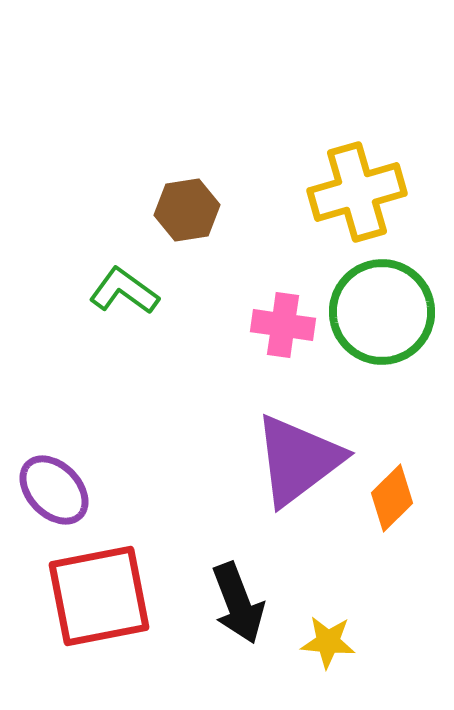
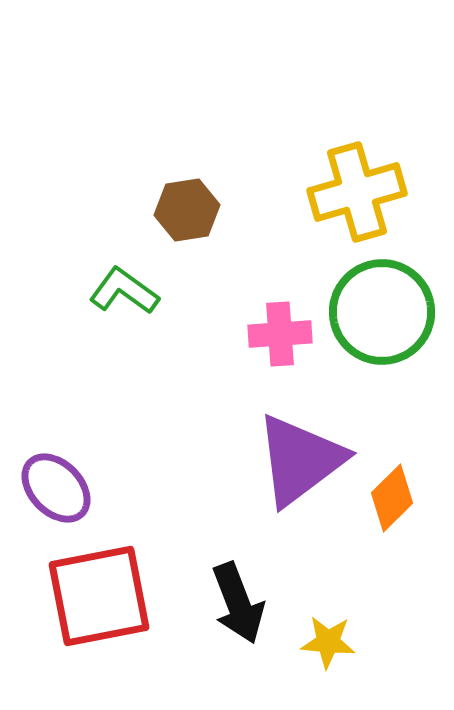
pink cross: moved 3 px left, 9 px down; rotated 12 degrees counterclockwise
purple triangle: moved 2 px right
purple ellipse: moved 2 px right, 2 px up
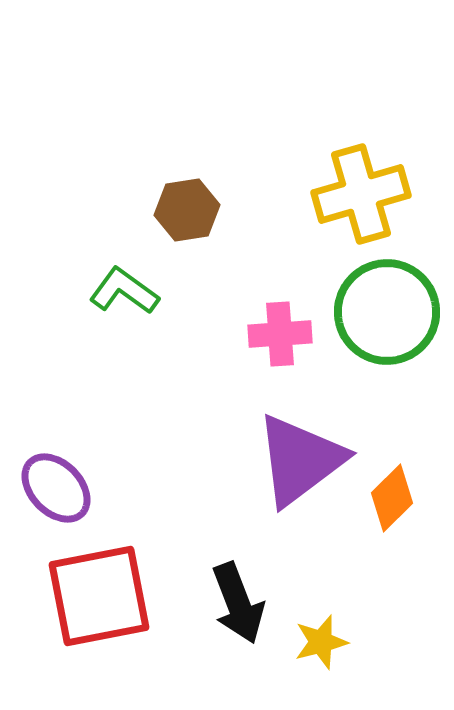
yellow cross: moved 4 px right, 2 px down
green circle: moved 5 px right
yellow star: moved 7 px left; rotated 20 degrees counterclockwise
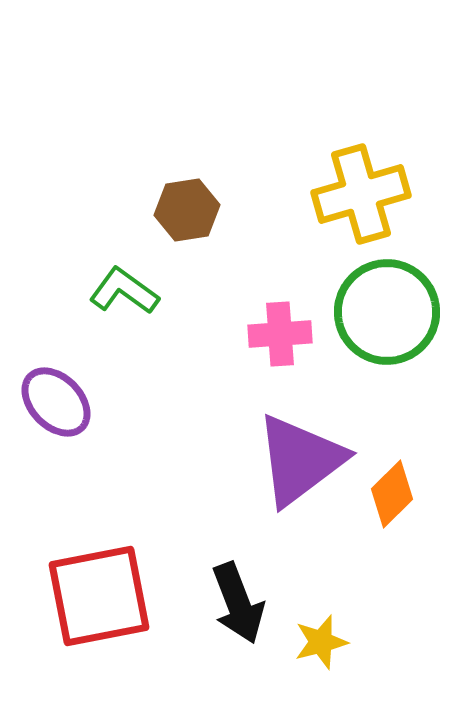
purple ellipse: moved 86 px up
orange diamond: moved 4 px up
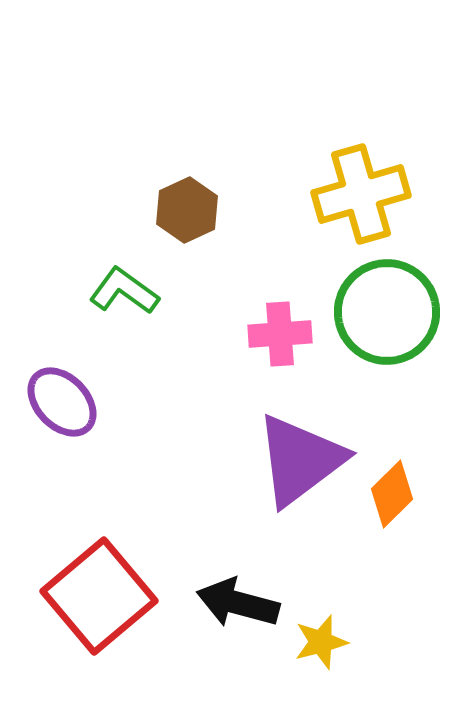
brown hexagon: rotated 16 degrees counterclockwise
purple ellipse: moved 6 px right
red square: rotated 29 degrees counterclockwise
black arrow: rotated 126 degrees clockwise
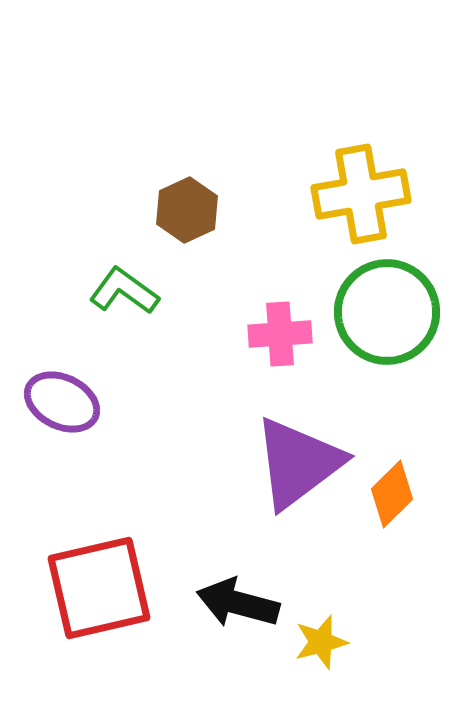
yellow cross: rotated 6 degrees clockwise
purple ellipse: rotated 20 degrees counterclockwise
purple triangle: moved 2 px left, 3 px down
red square: moved 8 px up; rotated 27 degrees clockwise
